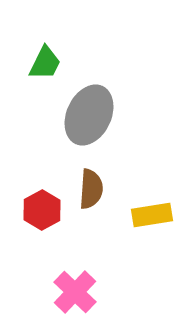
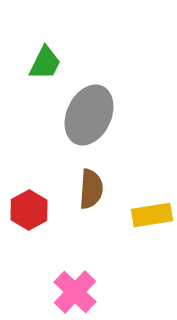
red hexagon: moved 13 px left
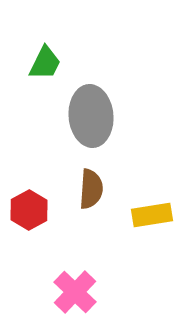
gray ellipse: moved 2 px right, 1 px down; rotated 30 degrees counterclockwise
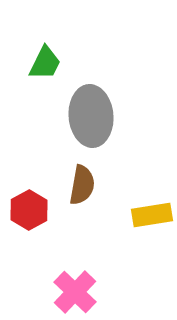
brown semicircle: moved 9 px left, 4 px up; rotated 6 degrees clockwise
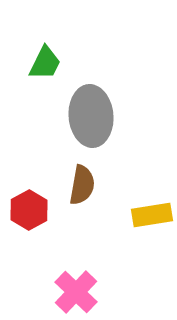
pink cross: moved 1 px right
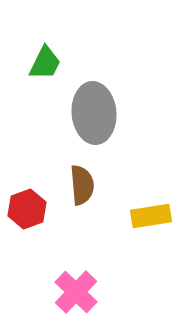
gray ellipse: moved 3 px right, 3 px up
brown semicircle: rotated 15 degrees counterclockwise
red hexagon: moved 2 px left, 1 px up; rotated 9 degrees clockwise
yellow rectangle: moved 1 px left, 1 px down
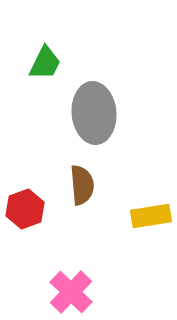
red hexagon: moved 2 px left
pink cross: moved 5 px left
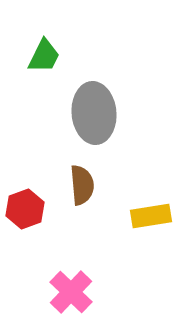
green trapezoid: moved 1 px left, 7 px up
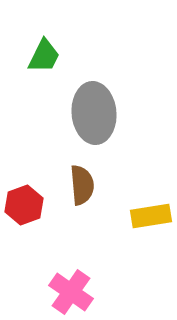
red hexagon: moved 1 px left, 4 px up
pink cross: rotated 9 degrees counterclockwise
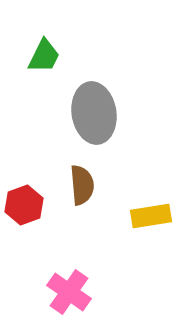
gray ellipse: rotated 4 degrees counterclockwise
pink cross: moved 2 px left
